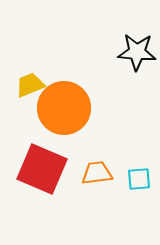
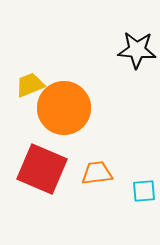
black star: moved 2 px up
cyan square: moved 5 px right, 12 px down
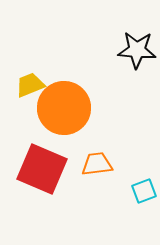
orange trapezoid: moved 9 px up
cyan square: rotated 15 degrees counterclockwise
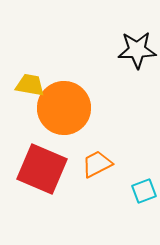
black star: rotated 6 degrees counterclockwise
yellow trapezoid: rotated 32 degrees clockwise
orange trapezoid: rotated 20 degrees counterclockwise
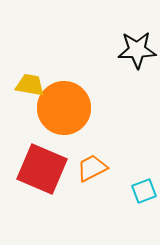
orange trapezoid: moved 5 px left, 4 px down
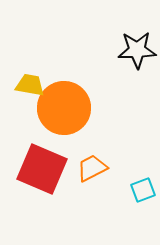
cyan square: moved 1 px left, 1 px up
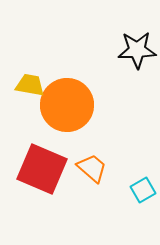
orange circle: moved 3 px right, 3 px up
orange trapezoid: rotated 68 degrees clockwise
cyan square: rotated 10 degrees counterclockwise
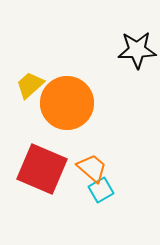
yellow trapezoid: rotated 52 degrees counterclockwise
orange circle: moved 2 px up
cyan square: moved 42 px left
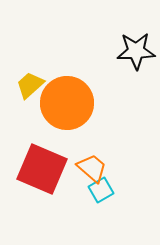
black star: moved 1 px left, 1 px down
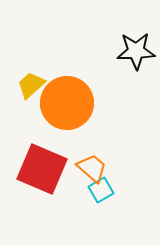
yellow trapezoid: moved 1 px right
